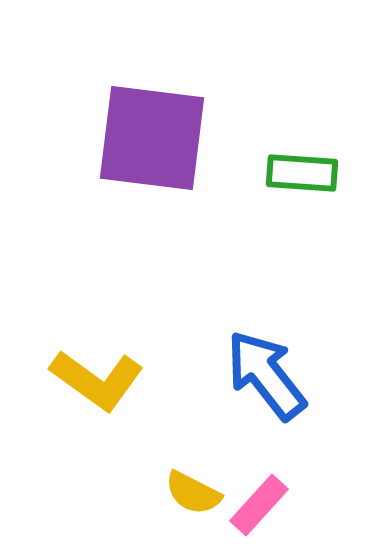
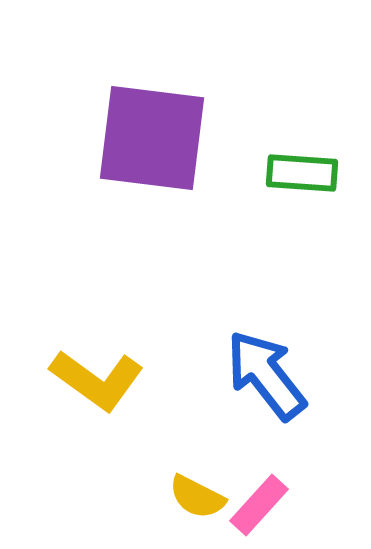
yellow semicircle: moved 4 px right, 4 px down
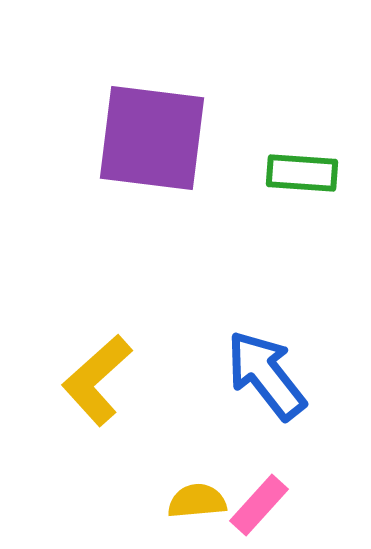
yellow L-shape: rotated 102 degrees clockwise
yellow semicircle: moved 4 px down; rotated 148 degrees clockwise
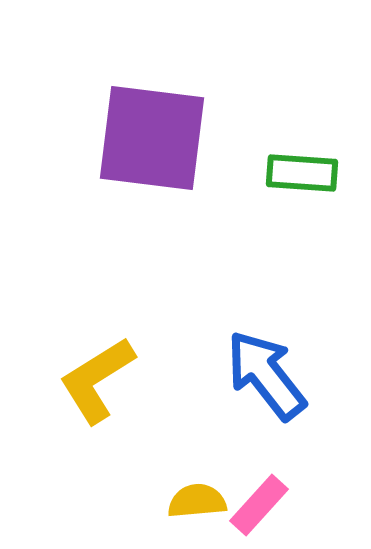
yellow L-shape: rotated 10 degrees clockwise
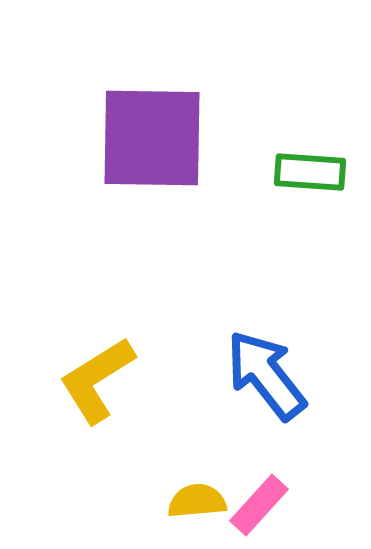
purple square: rotated 6 degrees counterclockwise
green rectangle: moved 8 px right, 1 px up
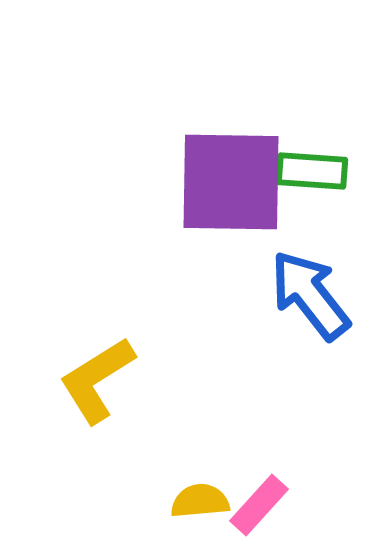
purple square: moved 79 px right, 44 px down
green rectangle: moved 2 px right, 1 px up
blue arrow: moved 44 px right, 80 px up
yellow semicircle: moved 3 px right
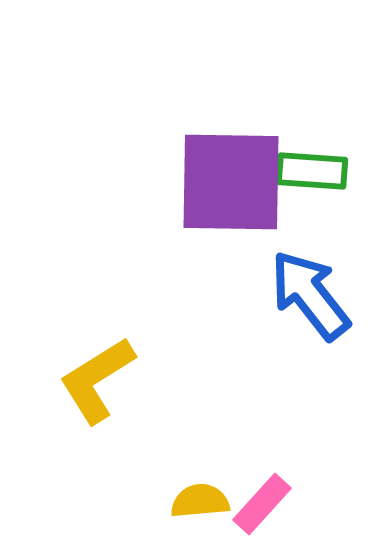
pink rectangle: moved 3 px right, 1 px up
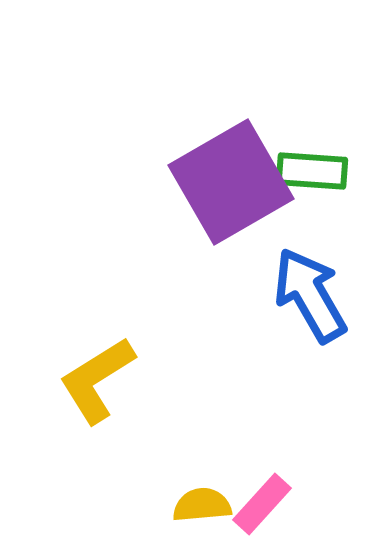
purple square: rotated 31 degrees counterclockwise
blue arrow: rotated 8 degrees clockwise
yellow semicircle: moved 2 px right, 4 px down
